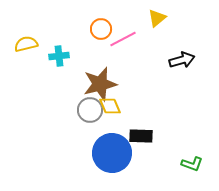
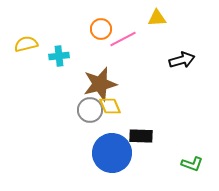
yellow triangle: rotated 36 degrees clockwise
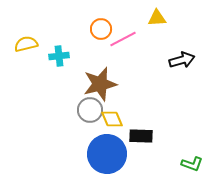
yellow diamond: moved 2 px right, 13 px down
blue circle: moved 5 px left, 1 px down
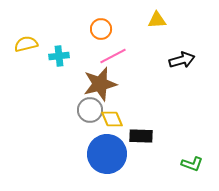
yellow triangle: moved 2 px down
pink line: moved 10 px left, 17 px down
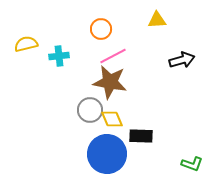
brown star: moved 10 px right, 2 px up; rotated 24 degrees clockwise
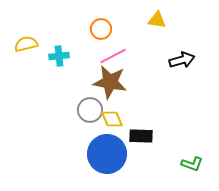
yellow triangle: rotated 12 degrees clockwise
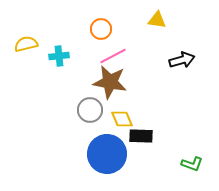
yellow diamond: moved 10 px right
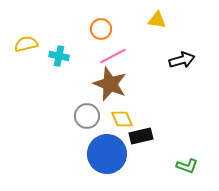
cyan cross: rotated 18 degrees clockwise
brown star: moved 2 px down; rotated 12 degrees clockwise
gray circle: moved 3 px left, 6 px down
black rectangle: rotated 15 degrees counterclockwise
green L-shape: moved 5 px left, 2 px down
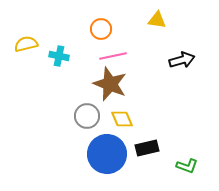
pink line: rotated 16 degrees clockwise
black rectangle: moved 6 px right, 12 px down
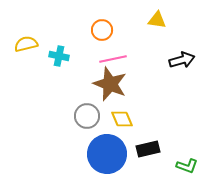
orange circle: moved 1 px right, 1 px down
pink line: moved 3 px down
black rectangle: moved 1 px right, 1 px down
